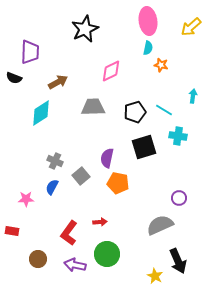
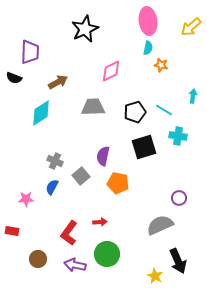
purple semicircle: moved 4 px left, 2 px up
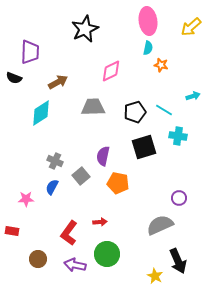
cyan arrow: rotated 64 degrees clockwise
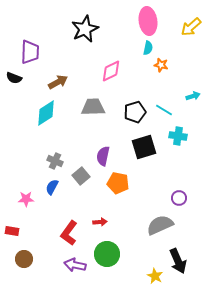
cyan diamond: moved 5 px right
brown circle: moved 14 px left
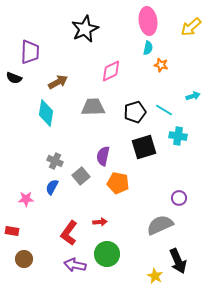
cyan diamond: rotated 48 degrees counterclockwise
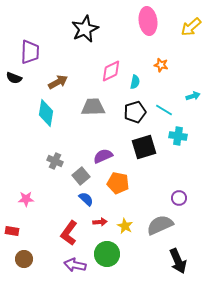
cyan semicircle: moved 13 px left, 34 px down
purple semicircle: rotated 54 degrees clockwise
blue semicircle: moved 34 px right, 12 px down; rotated 105 degrees clockwise
yellow star: moved 30 px left, 50 px up
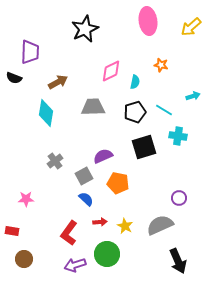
gray cross: rotated 28 degrees clockwise
gray square: moved 3 px right; rotated 12 degrees clockwise
purple arrow: rotated 30 degrees counterclockwise
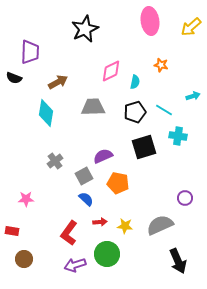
pink ellipse: moved 2 px right
purple circle: moved 6 px right
yellow star: rotated 21 degrees counterclockwise
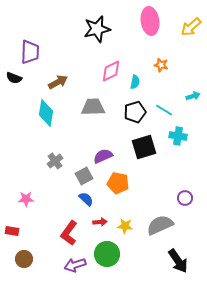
black star: moved 12 px right; rotated 12 degrees clockwise
black arrow: rotated 10 degrees counterclockwise
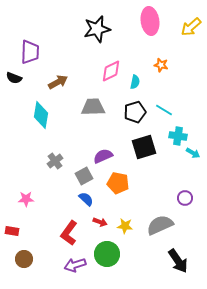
cyan arrow: moved 57 px down; rotated 48 degrees clockwise
cyan diamond: moved 5 px left, 2 px down
red arrow: rotated 24 degrees clockwise
